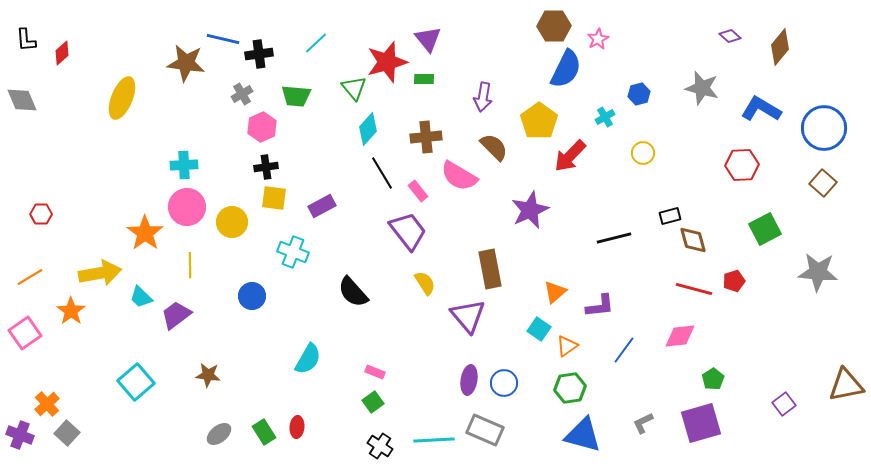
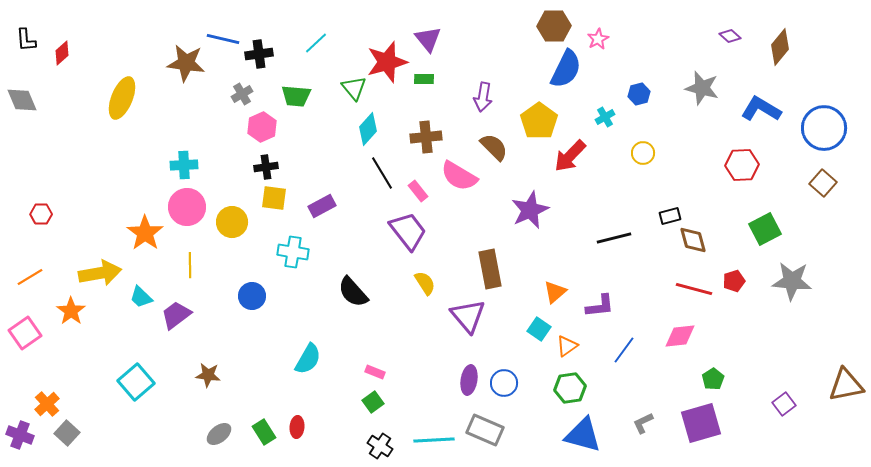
cyan cross at (293, 252): rotated 12 degrees counterclockwise
gray star at (818, 272): moved 26 px left, 9 px down
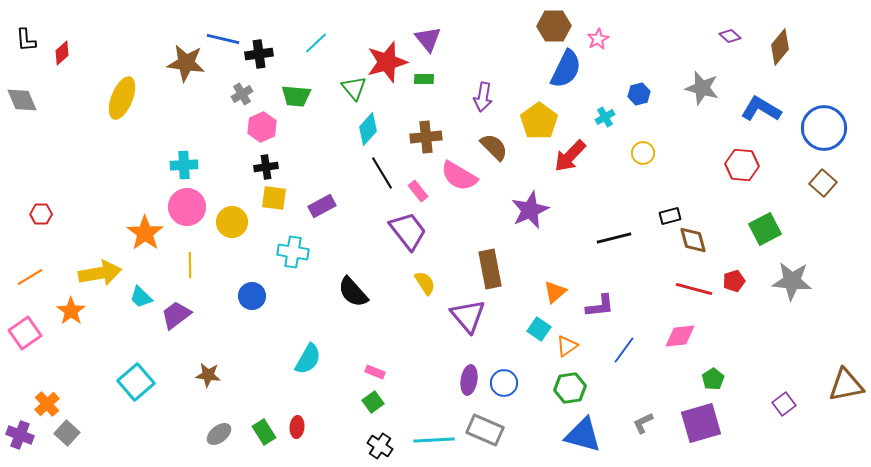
red hexagon at (742, 165): rotated 8 degrees clockwise
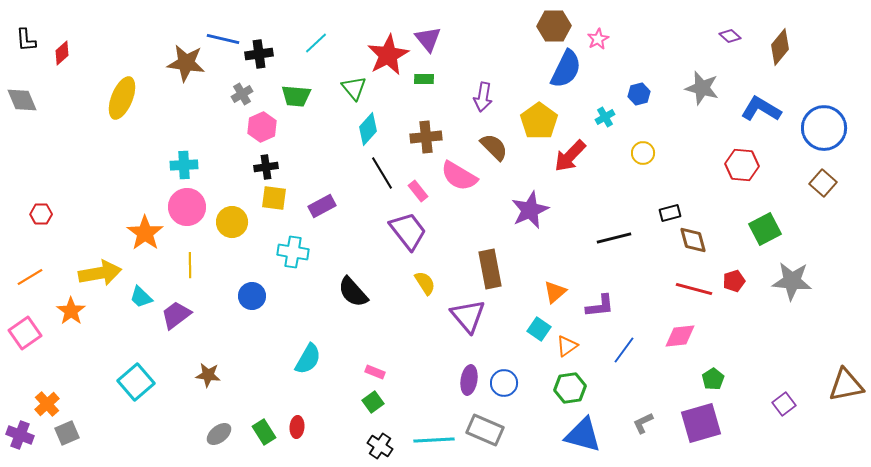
red star at (387, 62): moved 1 px right, 7 px up; rotated 12 degrees counterclockwise
black rectangle at (670, 216): moved 3 px up
gray square at (67, 433): rotated 25 degrees clockwise
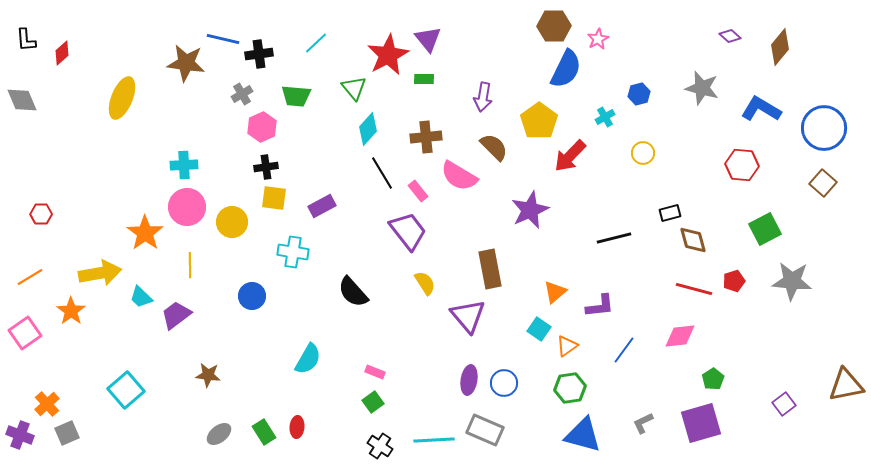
cyan square at (136, 382): moved 10 px left, 8 px down
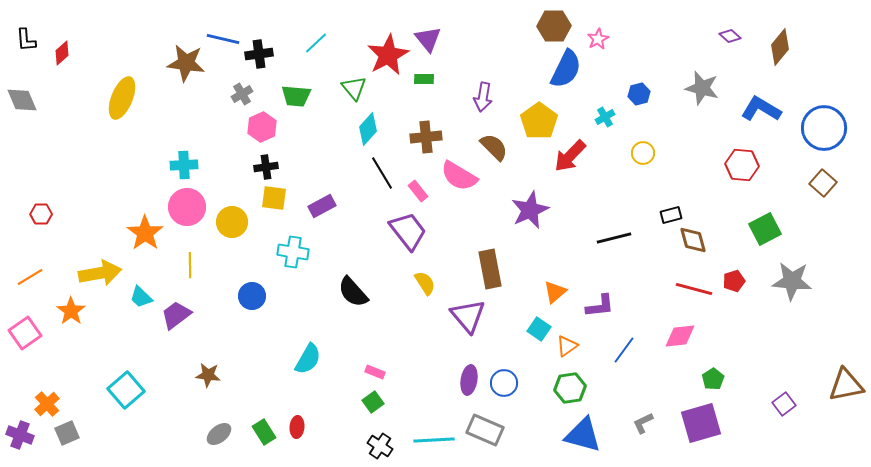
black rectangle at (670, 213): moved 1 px right, 2 px down
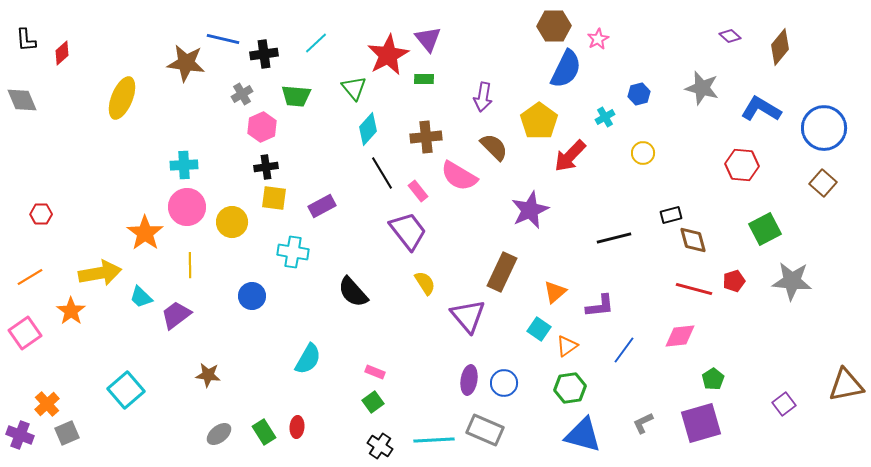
black cross at (259, 54): moved 5 px right
brown rectangle at (490, 269): moved 12 px right, 3 px down; rotated 36 degrees clockwise
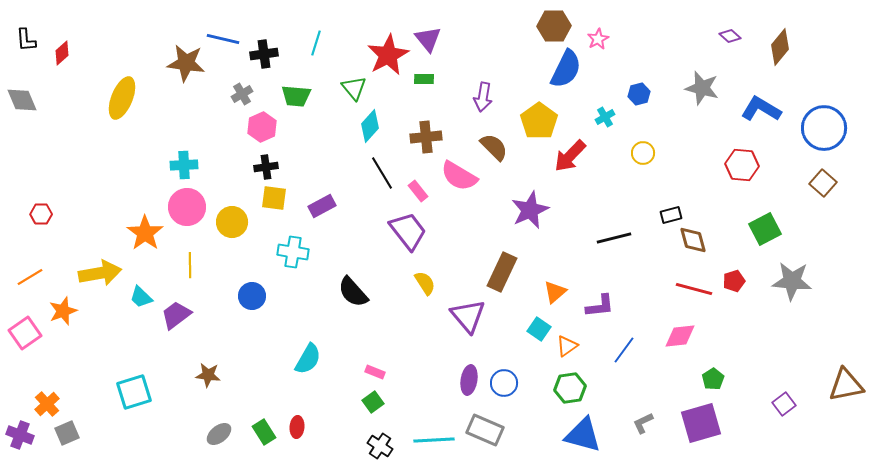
cyan line at (316, 43): rotated 30 degrees counterclockwise
cyan diamond at (368, 129): moved 2 px right, 3 px up
orange star at (71, 311): moved 8 px left; rotated 16 degrees clockwise
cyan square at (126, 390): moved 8 px right, 2 px down; rotated 24 degrees clockwise
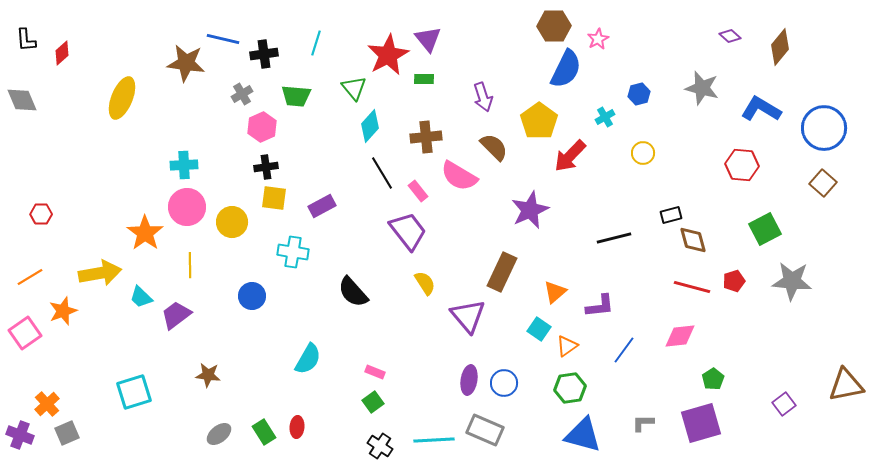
purple arrow at (483, 97): rotated 28 degrees counterclockwise
red line at (694, 289): moved 2 px left, 2 px up
gray L-shape at (643, 423): rotated 25 degrees clockwise
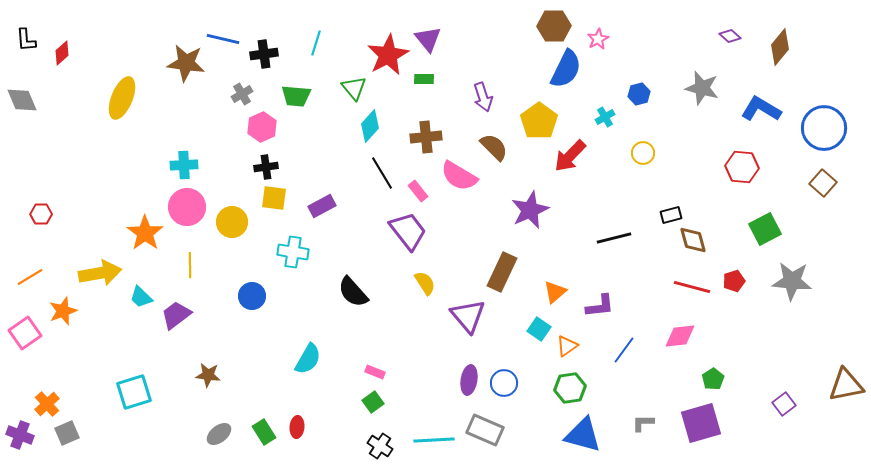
red hexagon at (742, 165): moved 2 px down
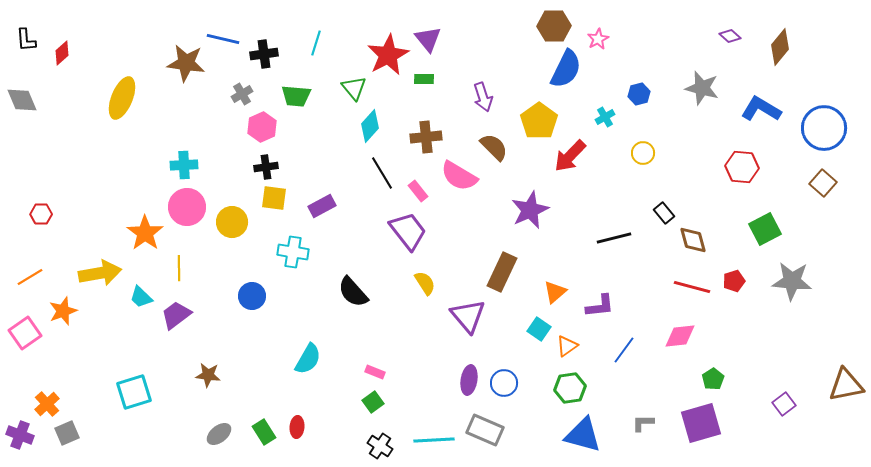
black rectangle at (671, 215): moved 7 px left, 2 px up; rotated 65 degrees clockwise
yellow line at (190, 265): moved 11 px left, 3 px down
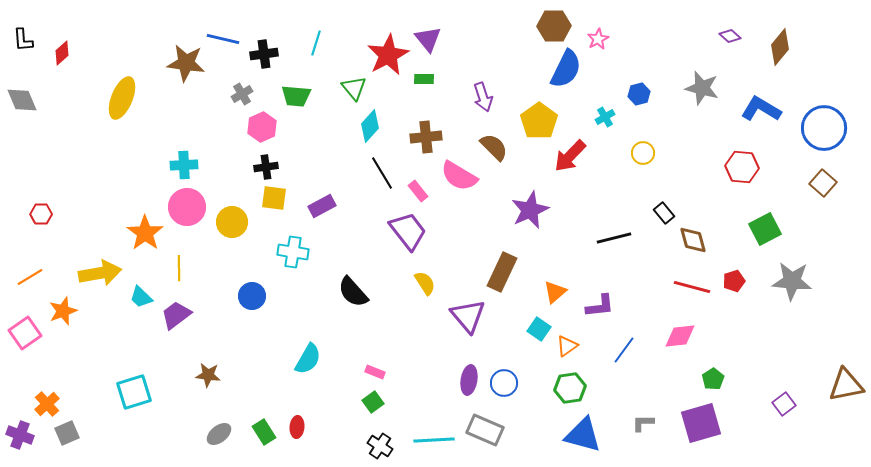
black L-shape at (26, 40): moved 3 px left
